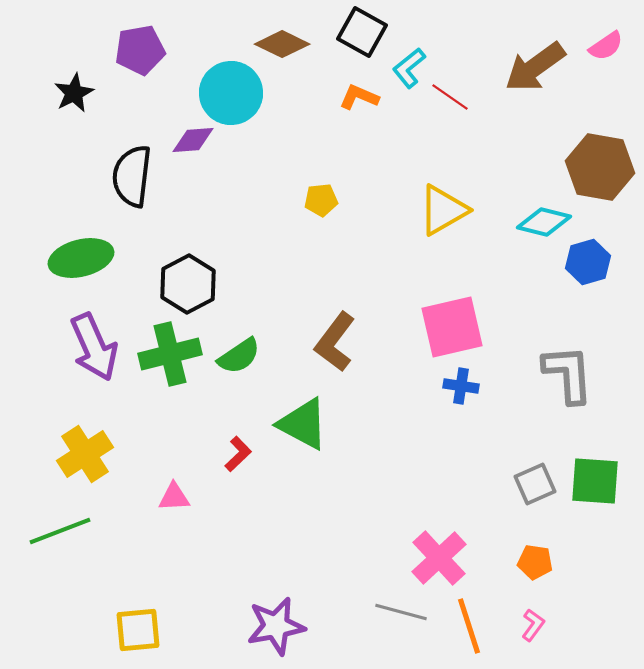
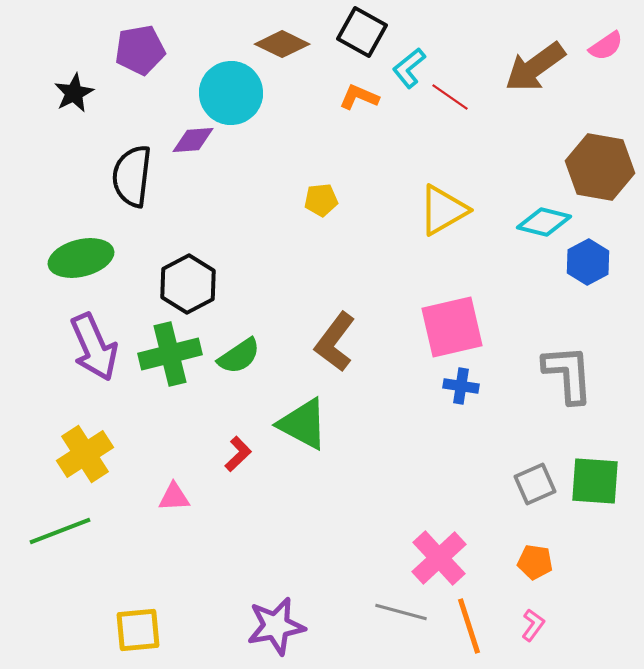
blue hexagon: rotated 12 degrees counterclockwise
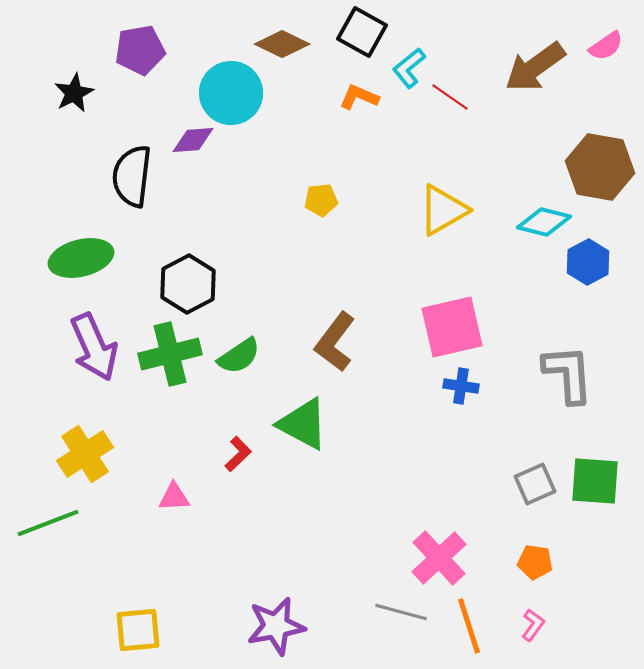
green line: moved 12 px left, 8 px up
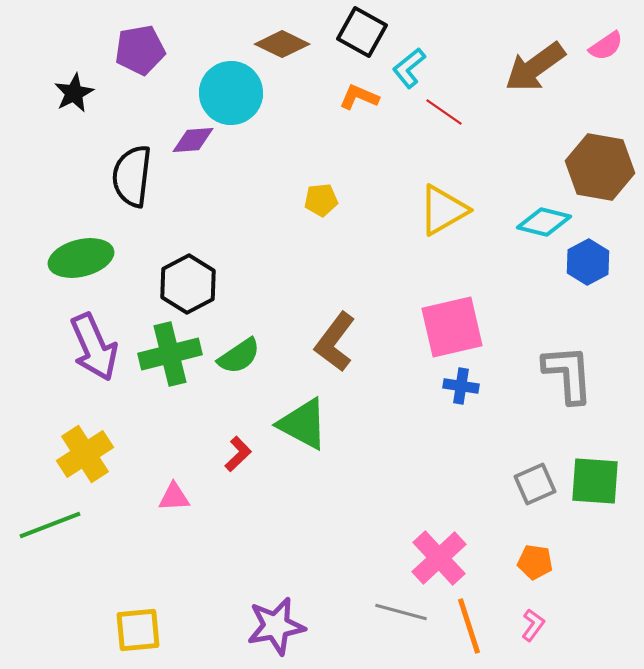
red line: moved 6 px left, 15 px down
green line: moved 2 px right, 2 px down
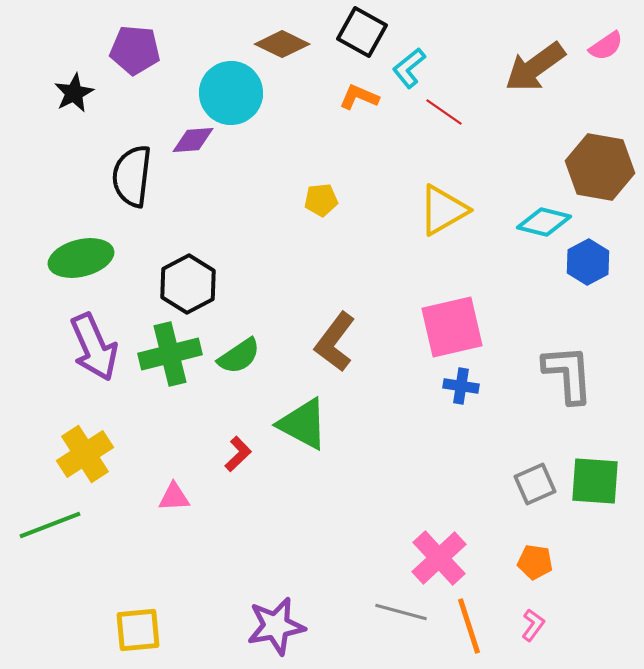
purple pentagon: moved 5 px left; rotated 15 degrees clockwise
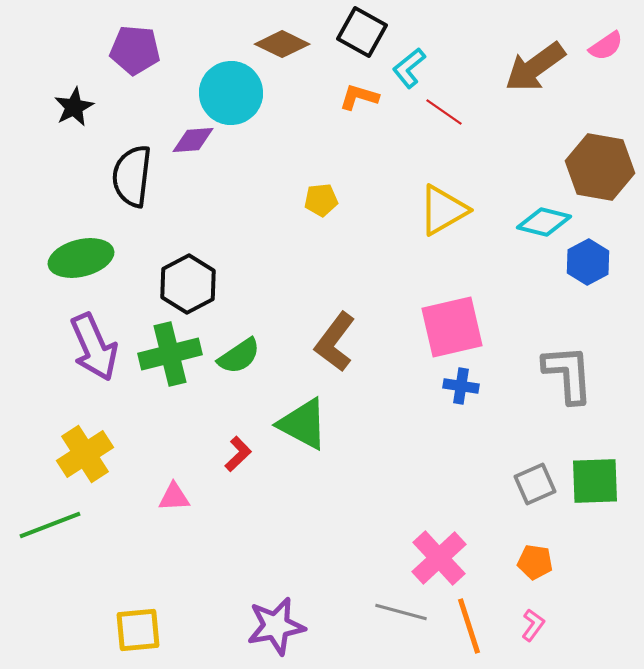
black star: moved 14 px down
orange L-shape: rotated 6 degrees counterclockwise
green square: rotated 6 degrees counterclockwise
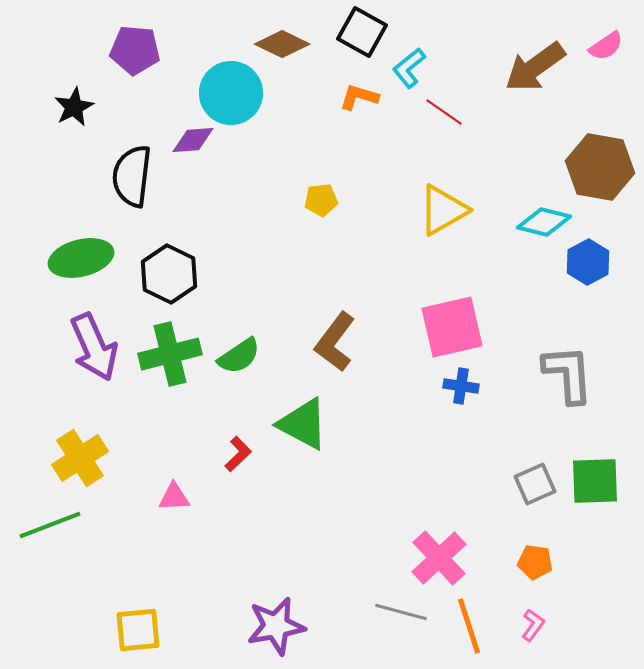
black hexagon: moved 19 px left, 10 px up; rotated 6 degrees counterclockwise
yellow cross: moved 5 px left, 4 px down
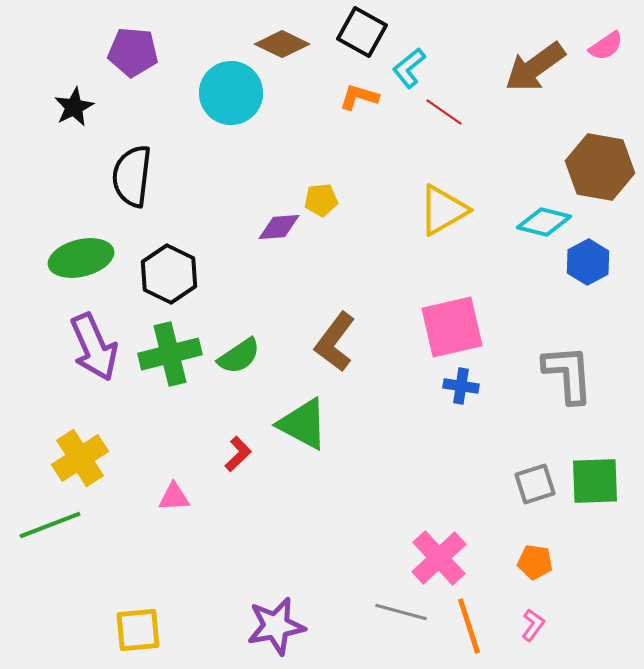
purple pentagon: moved 2 px left, 2 px down
purple diamond: moved 86 px right, 87 px down
gray square: rotated 6 degrees clockwise
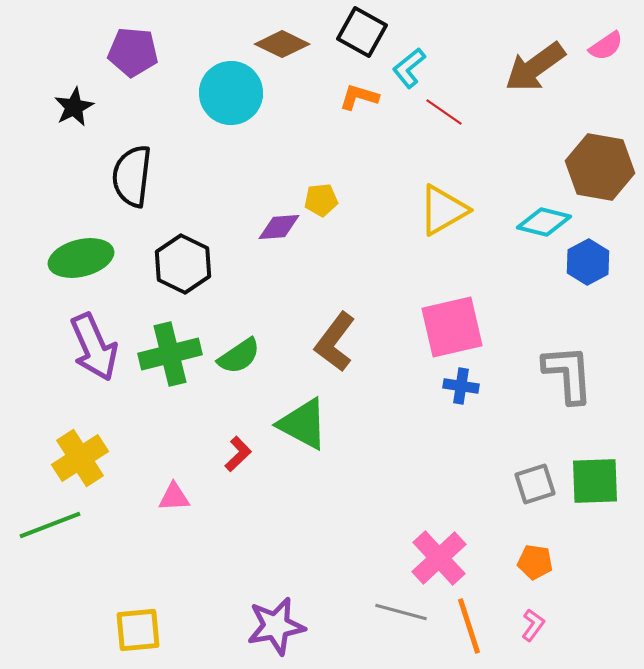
black hexagon: moved 14 px right, 10 px up
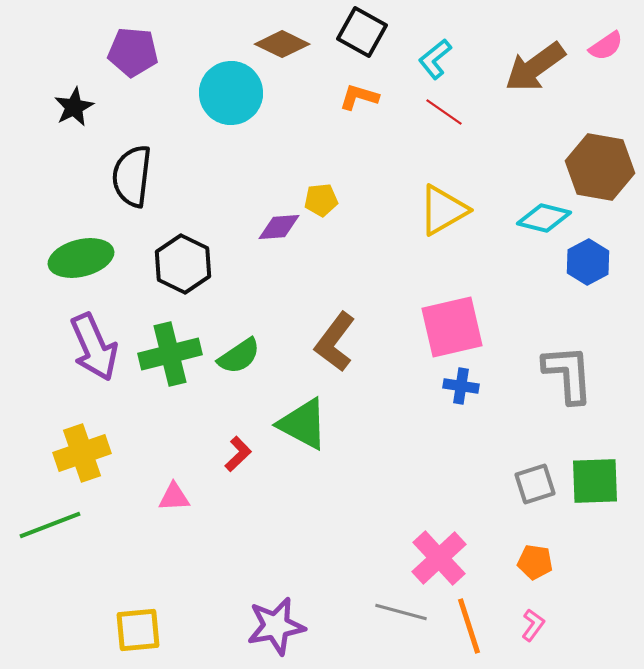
cyan L-shape: moved 26 px right, 9 px up
cyan diamond: moved 4 px up
yellow cross: moved 2 px right, 5 px up; rotated 14 degrees clockwise
